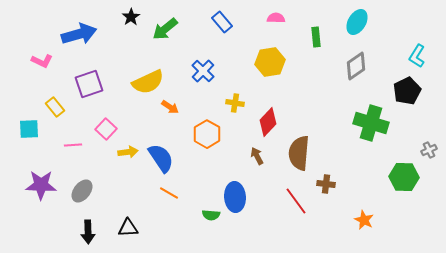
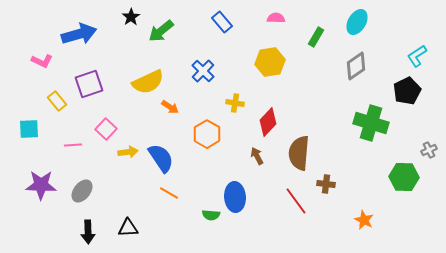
green arrow: moved 4 px left, 2 px down
green rectangle: rotated 36 degrees clockwise
cyan L-shape: rotated 25 degrees clockwise
yellow rectangle: moved 2 px right, 6 px up
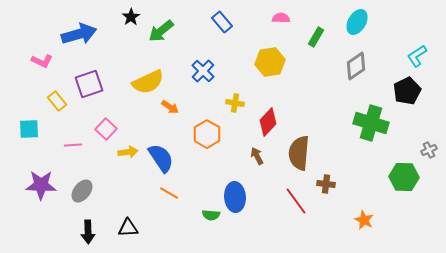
pink semicircle: moved 5 px right
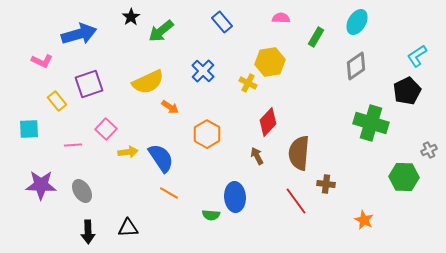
yellow cross: moved 13 px right, 20 px up; rotated 18 degrees clockwise
gray ellipse: rotated 70 degrees counterclockwise
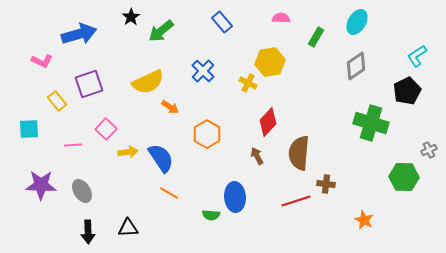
red line: rotated 72 degrees counterclockwise
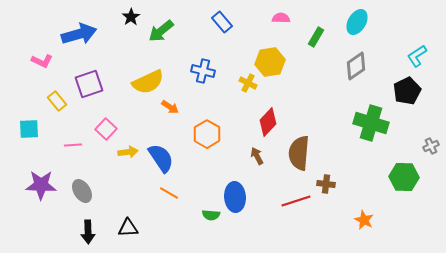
blue cross: rotated 30 degrees counterclockwise
gray cross: moved 2 px right, 4 px up
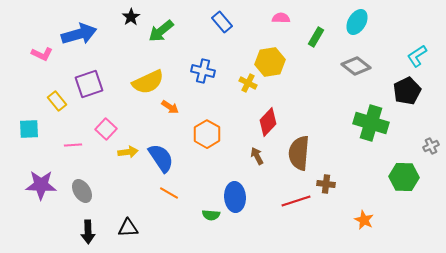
pink L-shape: moved 7 px up
gray diamond: rotated 72 degrees clockwise
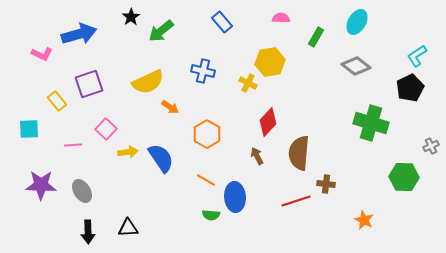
black pentagon: moved 3 px right, 3 px up
orange line: moved 37 px right, 13 px up
